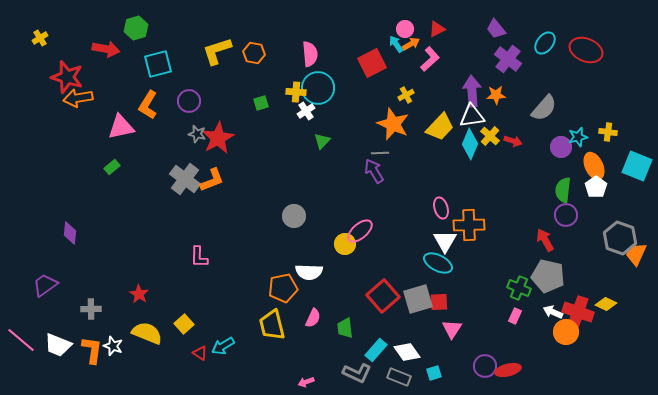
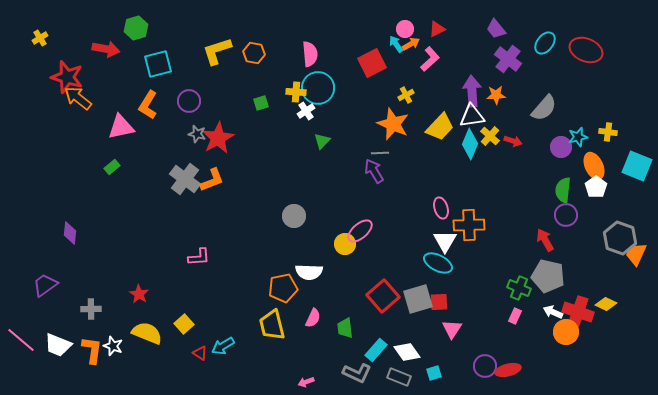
orange arrow at (78, 98): rotated 48 degrees clockwise
pink L-shape at (199, 257): rotated 95 degrees counterclockwise
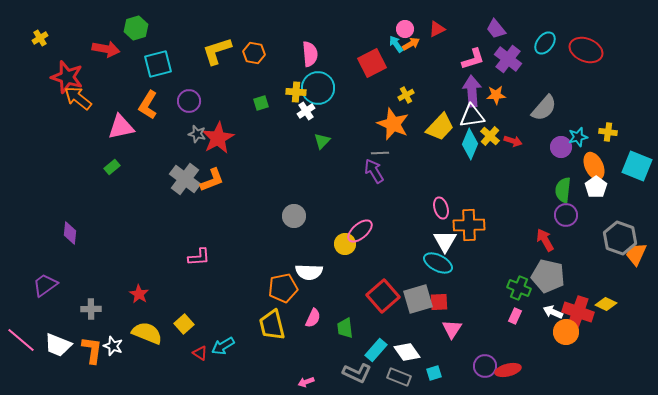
pink L-shape at (430, 59): moved 43 px right; rotated 25 degrees clockwise
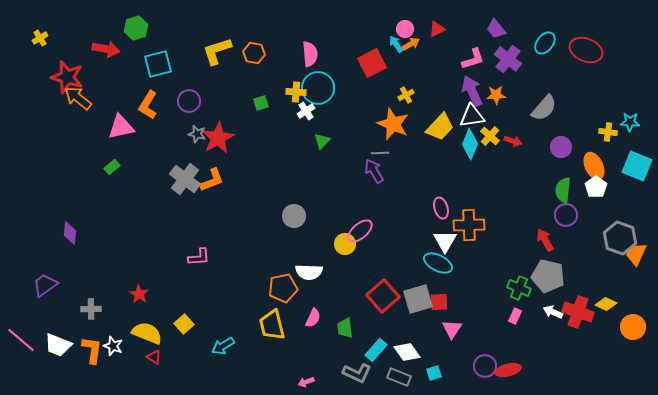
purple arrow at (472, 91): rotated 20 degrees counterclockwise
cyan star at (578, 137): moved 52 px right, 15 px up; rotated 18 degrees clockwise
orange circle at (566, 332): moved 67 px right, 5 px up
red triangle at (200, 353): moved 46 px left, 4 px down
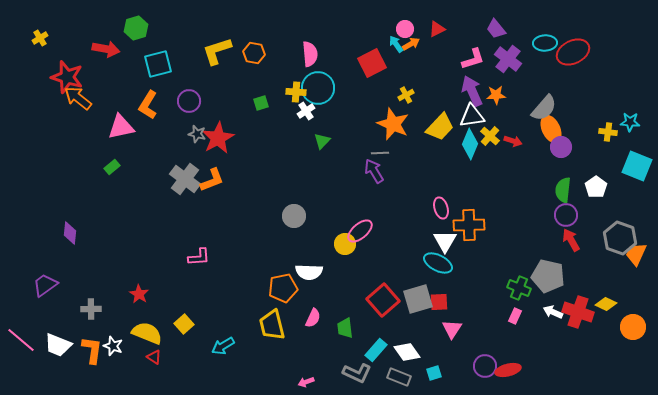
cyan ellipse at (545, 43): rotated 50 degrees clockwise
red ellipse at (586, 50): moved 13 px left, 2 px down; rotated 48 degrees counterclockwise
orange ellipse at (594, 166): moved 43 px left, 37 px up
red arrow at (545, 240): moved 26 px right
red square at (383, 296): moved 4 px down
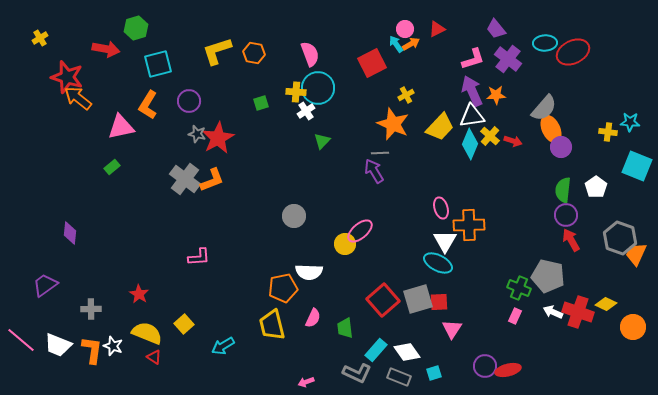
pink semicircle at (310, 54): rotated 15 degrees counterclockwise
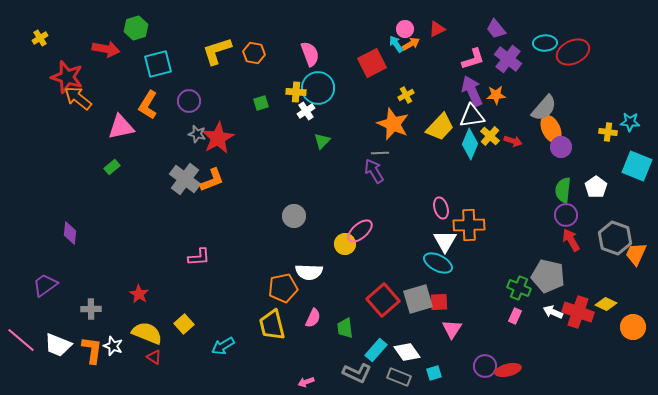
gray hexagon at (620, 238): moved 5 px left
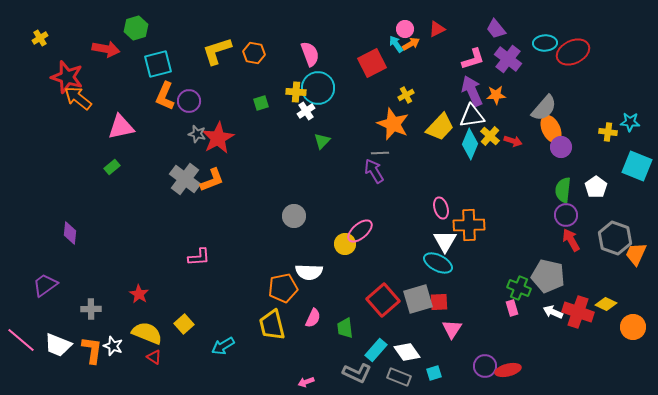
orange L-shape at (148, 105): moved 17 px right, 9 px up; rotated 8 degrees counterclockwise
pink rectangle at (515, 316): moved 3 px left, 8 px up; rotated 42 degrees counterclockwise
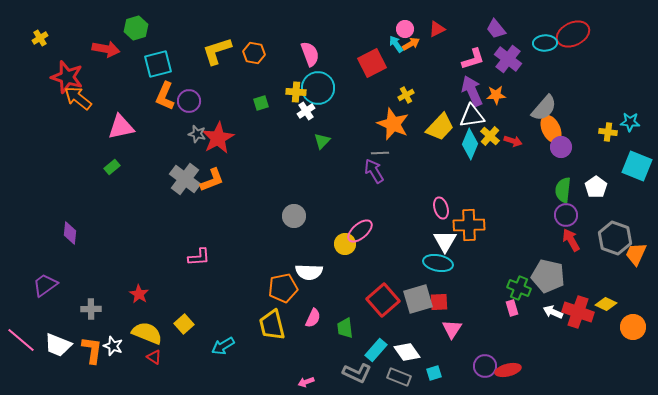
red ellipse at (573, 52): moved 18 px up
cyan ellipse at (438, 263): rotated 16 degrees counterclockwise
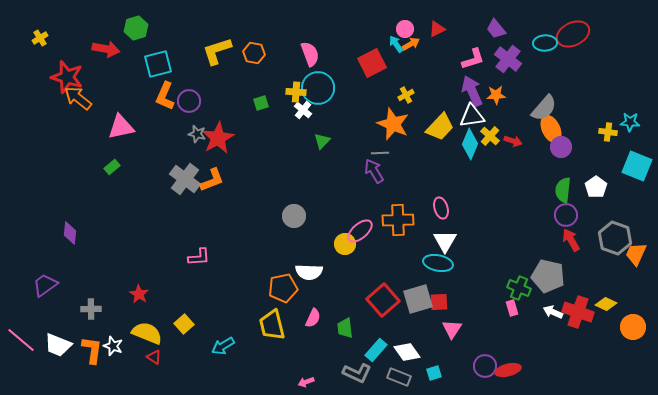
white cross at (306, 111): moved 3 px left, 1 px up; rotated 18 degrees counterclockwise
orange cross at (469, 225): moved 71 px left, 5 px up
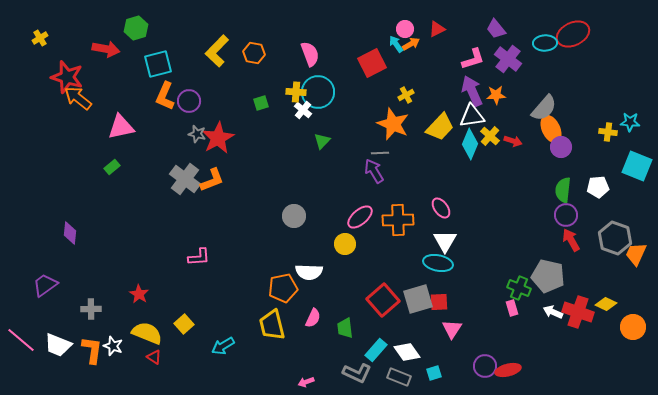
yellow L-shape at (217, 51): rotated 28 degrees counterclockwise
cyan circle at (318, 88): moved 4 px down
white pentagon at (596, 187): moved 2 px right; rotated 30 degrees clockwise
pink ellipse at (441, 208): rotated 20 degrees counterclockwise
pink ellipse at (360, 231): moved 14 px up
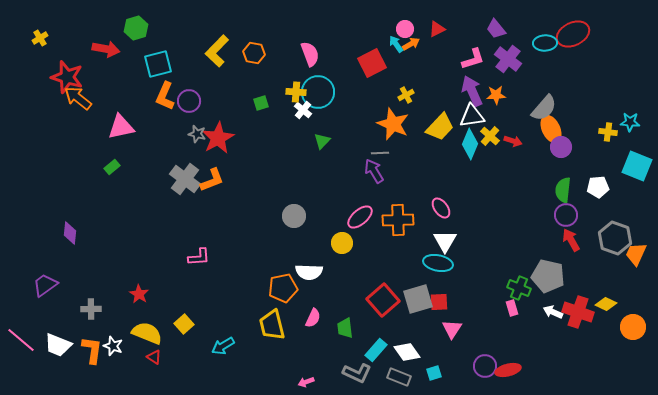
yellow circle at (345, 244): moved 3 px left, 1 px up
